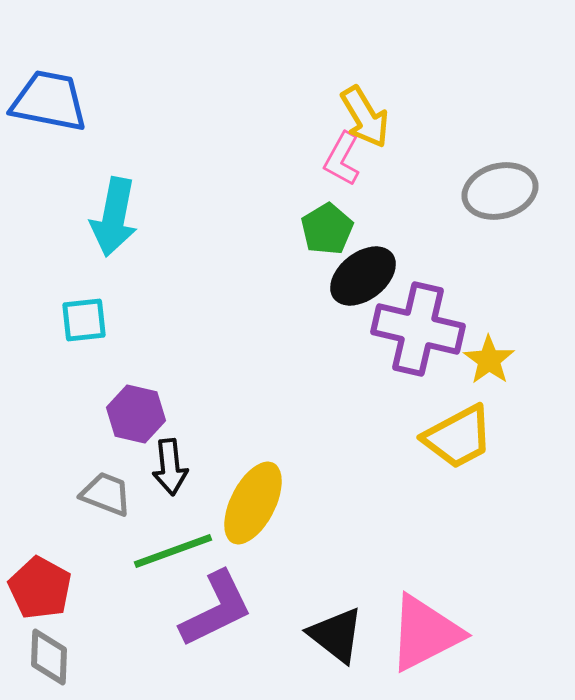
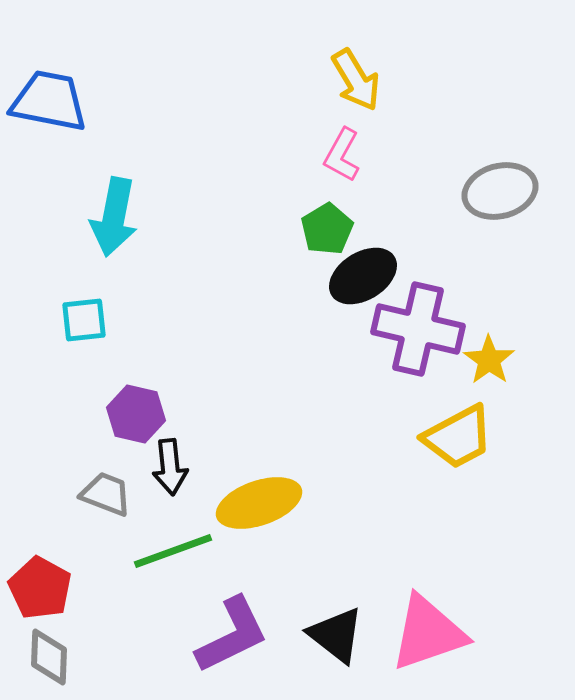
yellow arrow: moved 9 px left, 37 px up
pink L-shape: moved 4 px up
black ellipse: rotated 6 degrees clockwise
yellow ellipse: moved 6 px right; rotated 44 degrees clockwise
purple L-shape: moved 16 px right, 26 px down
pink triangle: moved 3 px right; rotated 8 degrees clockwise
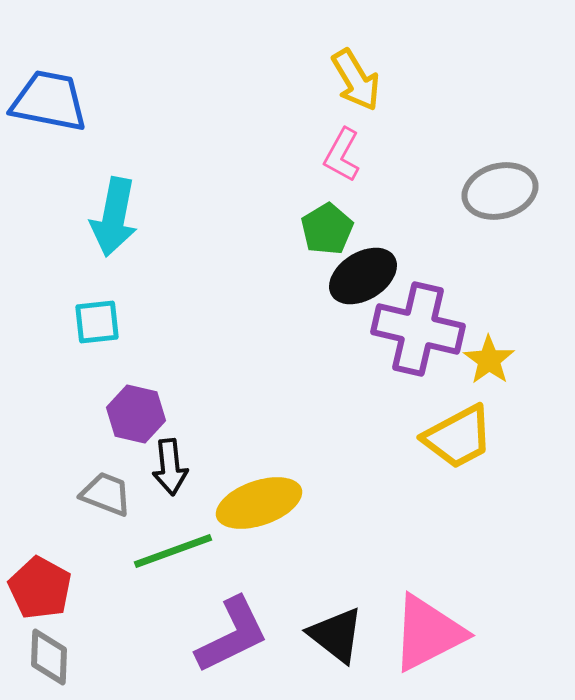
cyan square: moved 13 px right, 2 px down
pink triangle: rotated 8 degrees counterclockwise
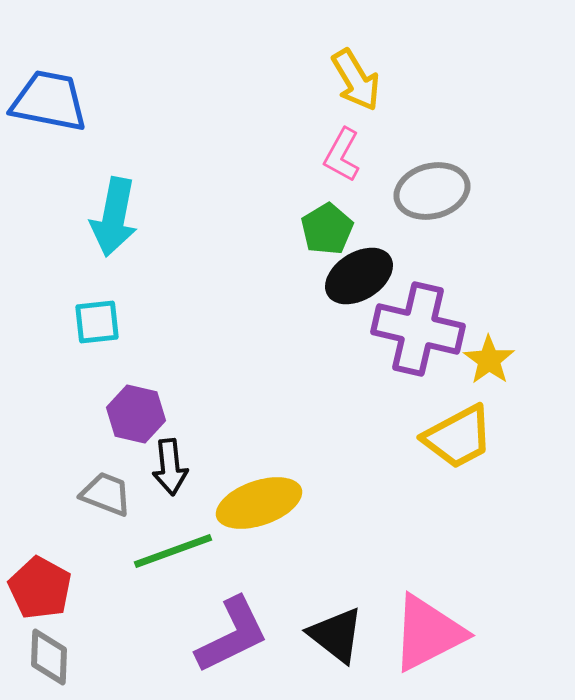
gray ellipse: moved 68 px left
black ellipse: moved 4 px left
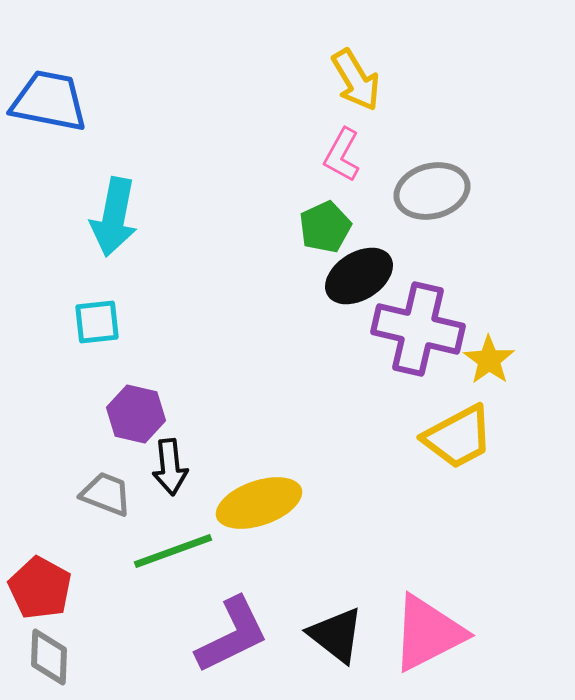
green pentagon: moved 2 px left, 2 px up; rotated 6 degrees clockwise
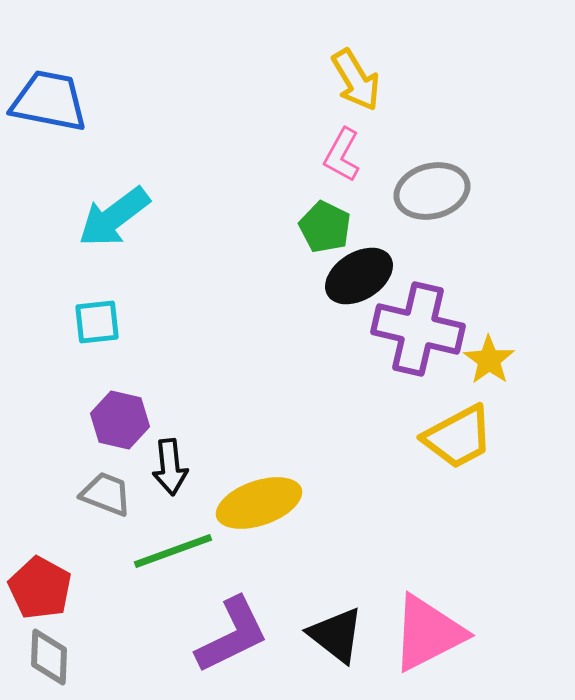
cyan arrow: rotated 42 degrees clockwise
green pentagon: rotated 21 degrees counterclockwise
purple hexagon: moved 16 px left, 6 px down
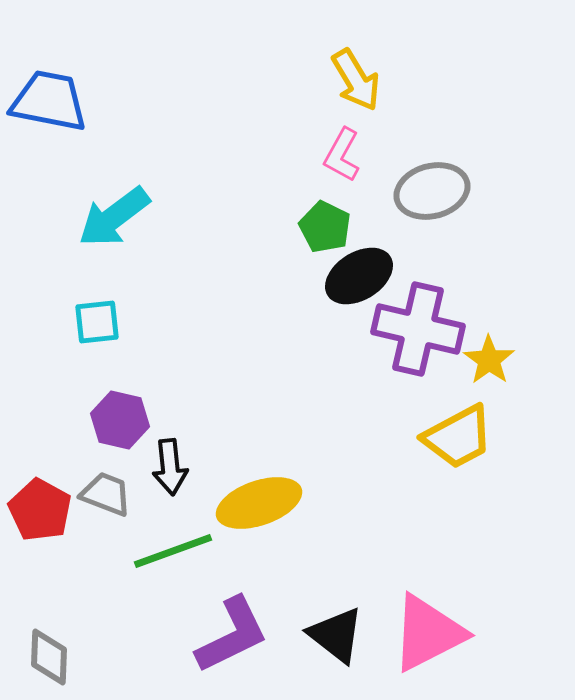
red pentagon: moved 78 px up
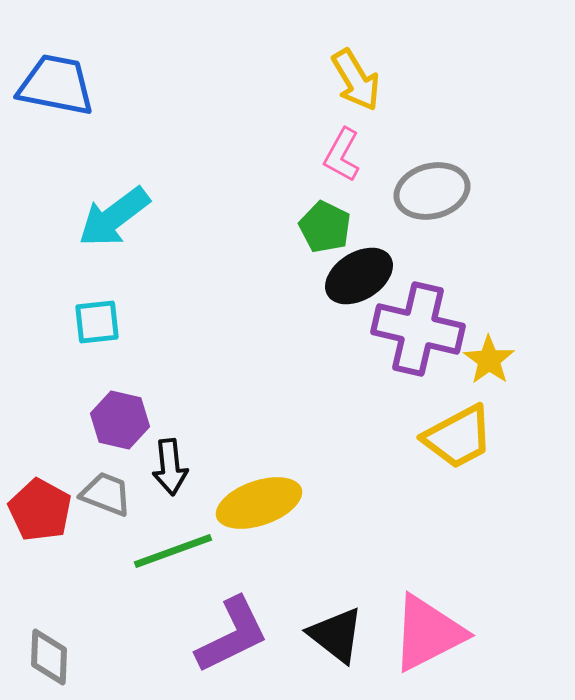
blue trapezoid: moved 7 px right, 16 px up
